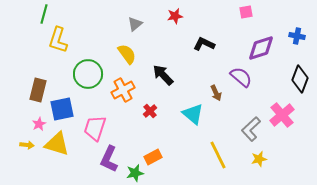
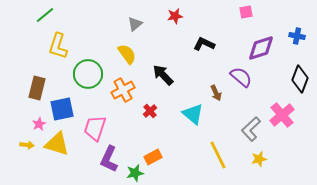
green line: moved 1 px right, 1 px down; rotated 36 degrees clockwise
yellow L-shape: moved 6 px down
brown rectangle: moved 1 px left, 2 px up
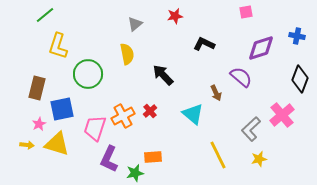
yellow semicircle: rotated 25 degrees clockwise
orange cross: moved 26 px down
orange rectangle: rotated 24 degrees clockwise
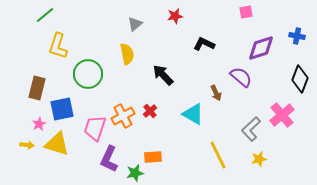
cyan triangle: rotated 10 degrees counterclockwise
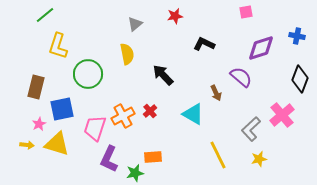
brown rectangle: moved 1 px left, 1 px up
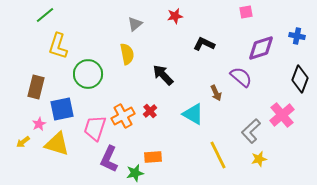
gray L-shape: moved 2 px down
yellow arrow: moved 4 px left, 3 px up; rotated 136 degrees clockwise
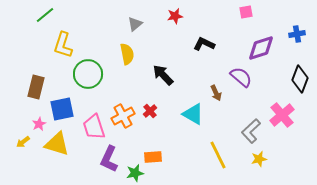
blue cross: moved 2 px up; rotated 21 degrees counterclockwise
yellow L-shape: moved 5 px right, 1 px up
pink trapezoid: moved 1 px left, 1 px up; rotated 36 degrees counterclockwise
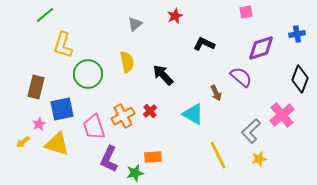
red star: rotated 14 degrees counterclockwise
yellow semicircle: moved 8 px down
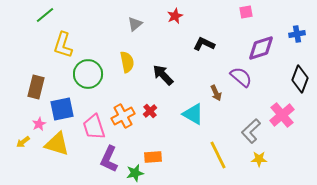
yellow star: rotated 14 degrees clockwise
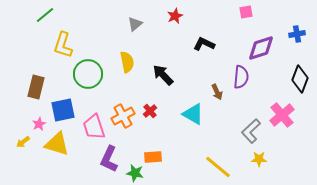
purple semicircle: rotated 55 degrees clockwise
brown arrow: moved 1 px right, 1 px up
blue square: moved 1 px right, 1 px down
yellow line: moved 12 px down; rotated 24 degrees counterclockwise
green star: rotated 24 degrees clockwise
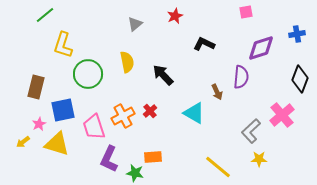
cyan triangle: moved 1 px right, 1 px up
